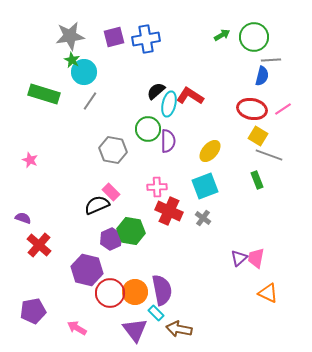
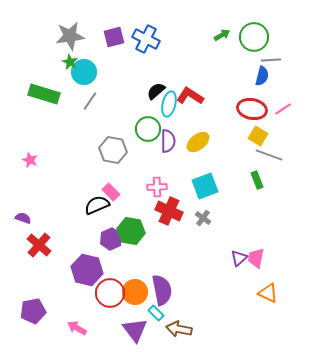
blue cross at (146, 39): rotated 36 degrees clockwise
green star at (72, 60): moved 2 px left, 2 px down
yellow ellipse at (210, 151): moved 12 px left, 9 px up; rotated 10 degrees clockwise
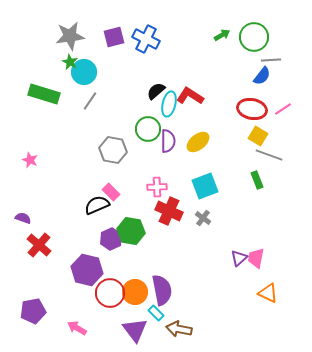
blue semicircle at (262, 76): rotated 24 degrees clockwise
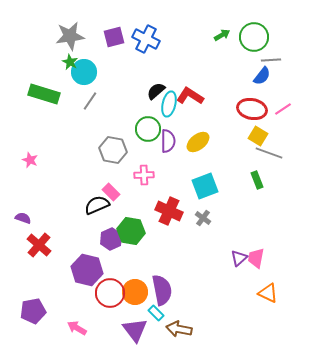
gray line at (269, 155): moved 2 px up
pink cross at (157, 187): moved 13 px left, 12 px up
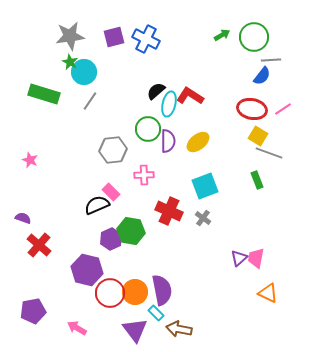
gray hexagon at (113, 150): rotated 16 degrees counterclockwise
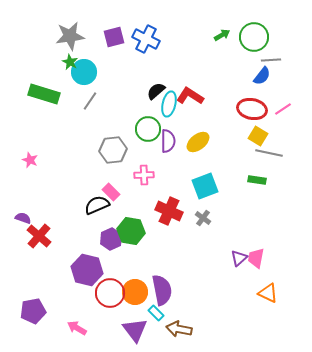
gray line at (269, 153): rotated 8 degrees counterclockwise
green rectangle at (257, 180): rotated 60 degrees counterclockwise
red cross at (39, 245): moved 9 px up
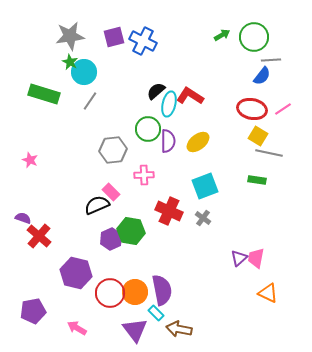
blue cross at (146, 39): moved 3 px left, 2 px down
purple hexagon at (87, 270): moved 11 px left, 3 px down
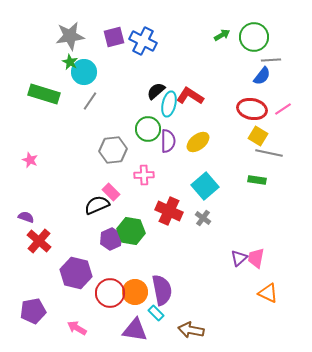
cyan square at (205, 186): rotated 20 degrees counterclockwise
purple semicircle at (23, 218): moved 3 px right, 1 px up
red cross at (39, 236): moved 5 px down
brown arrow at (179, 329): moved 12 px right, 1 px down
purple triangle at (135, 330): rotated 44 degrees counterclockwise
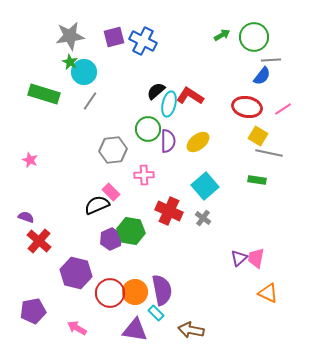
red ellipse at (252, 109): moved 5 px left, 2 px up
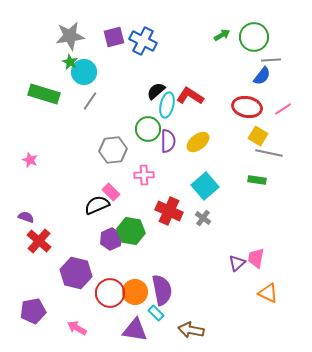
cyan ellipse at (169, 104): moved 2 px left, 1 px down
purple triangle at (239, 258): moved 2 px left, 5 px down
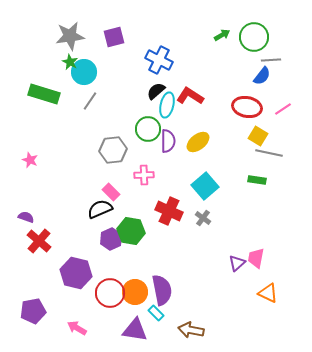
blue cross at (143, 41): moved 16 px right, 19 px down
black semicircle at (97, 205): moved 3 px right, 4 px down
